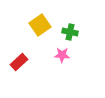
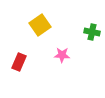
green cross: moved 22 px right
red rectangle: rotated 24 degrees counterclockwise
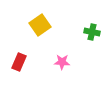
pink star: moved 7 px down
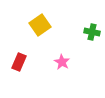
pink star: rotated 28 degrees clockwise
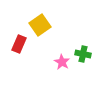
green cross: moved 9 px left, 22 px down
red rectangle: moved 18 px up
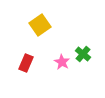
red rectangle: moved 7 px right, 19 px down
green cross: rotated 28 degrees clockwise
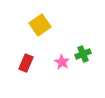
green cross: rotated 28 degrees clockwise
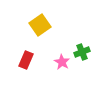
green cross: moved 1 px left, 2 px up
red rectangle: moved 3 px up
